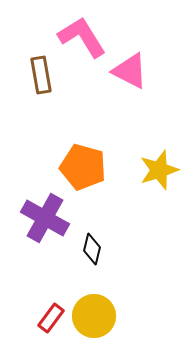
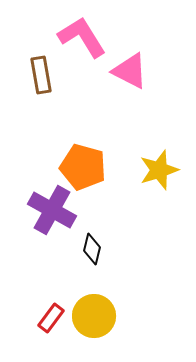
purple cross: moved 7 px right, 8 px up
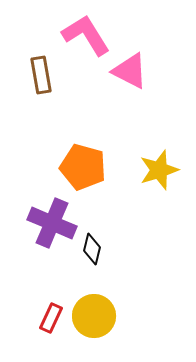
pink L-shape: moved 4 px right, 2 px up
purple cross: moved 13 px down; rotated 6 degrees counterclockwise
red rectangle: rotated 12 degrees counterclockwise
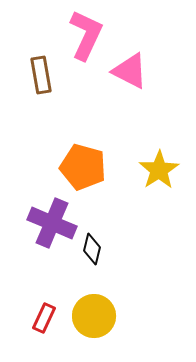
pink L-shape: rotated 57 degrees clockwise
yellow star: rotated 15 degrees counterclockwise
red rectangle: moved 7 px left
